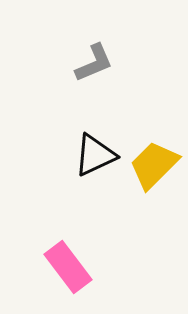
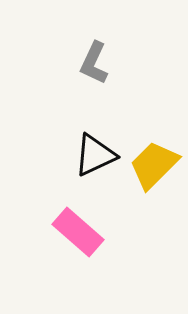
gray L-shape: rotated 138 degrees clockwise
pink rectangle: moved 10 px right, 35 px up; rotated 12 degrees counterclockwise
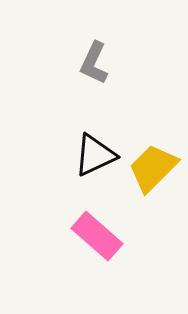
yellow trapezoid: moved 1 px left, 3 px down
pink rectangle: moved 19 px right, 4 px down
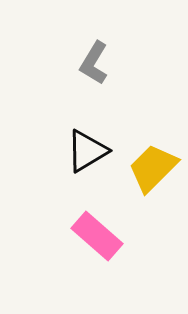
gray L-shape: rotated 6 degrees clockwise
black triangle: moved 8 px left, 4 px up; rotated 6 degrees counterclockwise
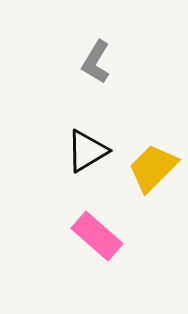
gray L-shape: moved 2 px right, 1 px up
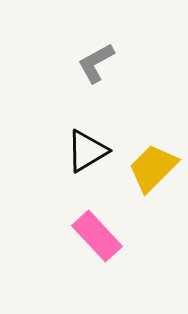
gray L-shape: moved 1 px down; rotated 30 degrees clockwise
pink rectangle: rotated 6 degrees clockwise
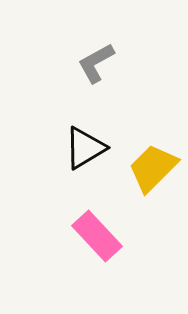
black triangle: moved 2 px left, 3 px up
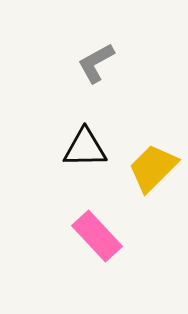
black triangle: rotated 30 degrees clockwise
